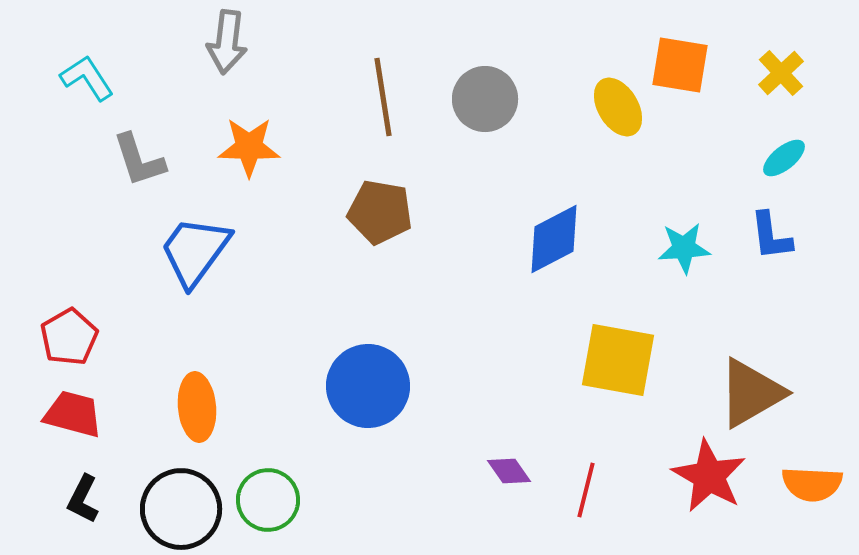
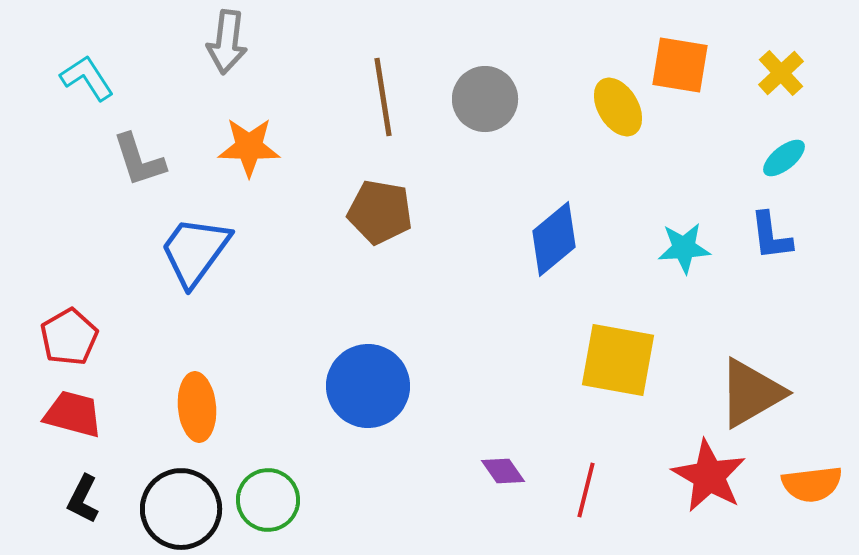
blue diamond: rotated 12 degrees counterclockwise
purple diamond: moved 6 px left
orange semicircle: rotated 10 degrees counterclockwise
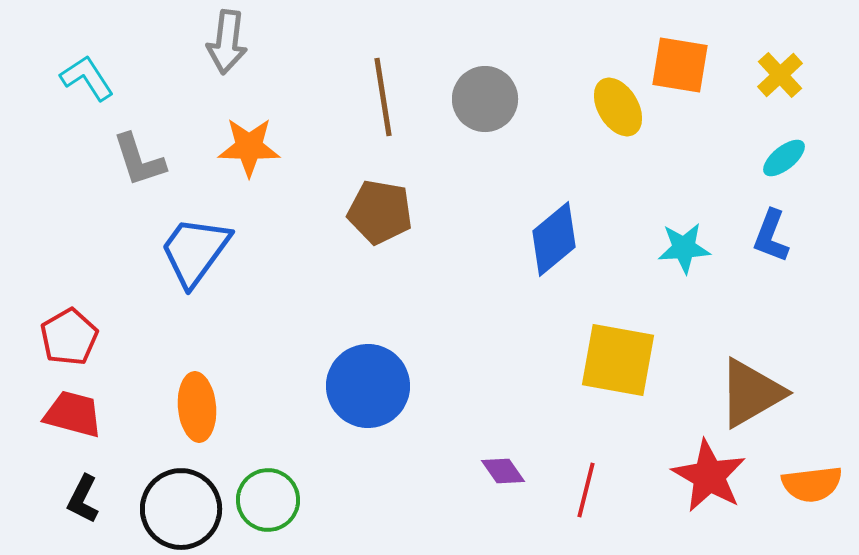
yellow cross: moved 1 px left, 2 px down
blue L-shape: rotated 28 degrees clockwise
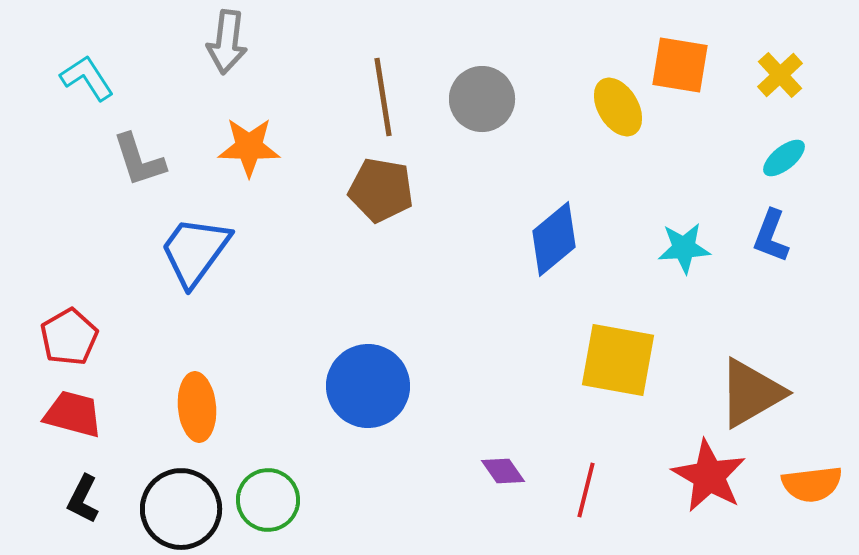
gray circle: moved 3 px left
brown pentagon: moved 1 px right, 22 px up
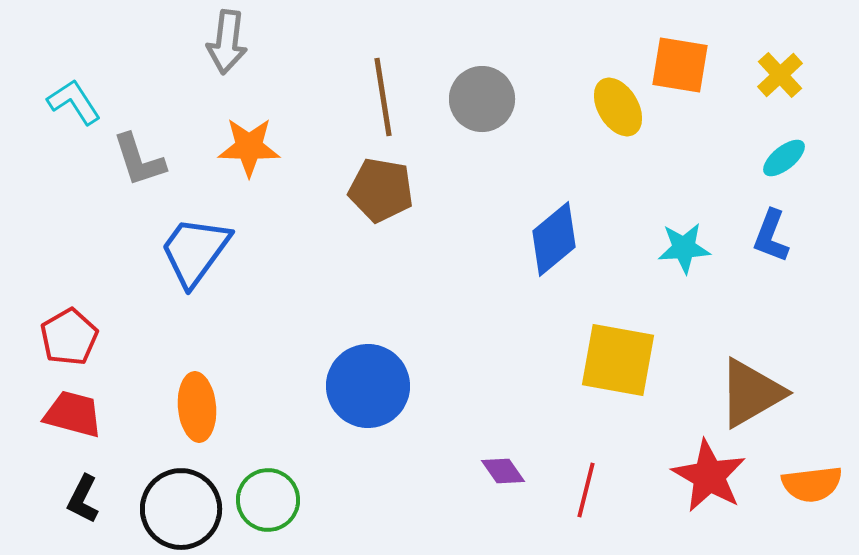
cyan L-shape: moved 13 px left, 24 px down
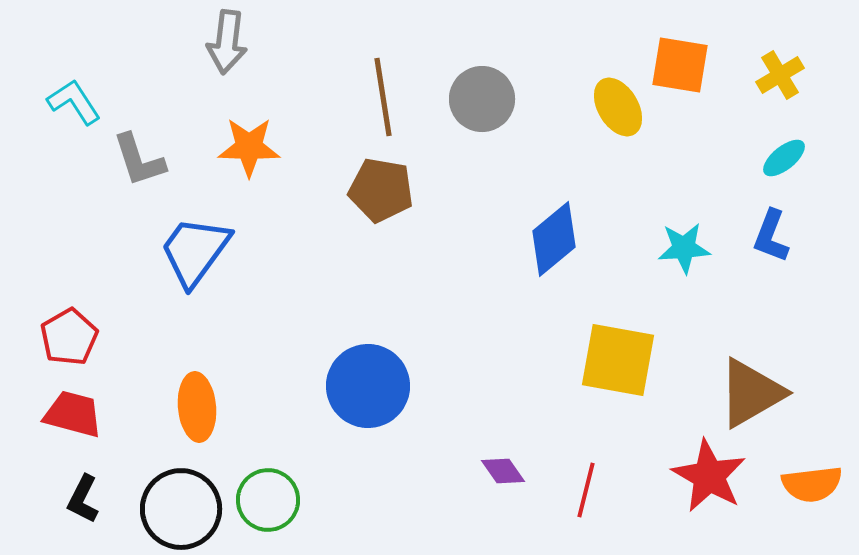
yellow cross: rotated 12 degrees clockwise
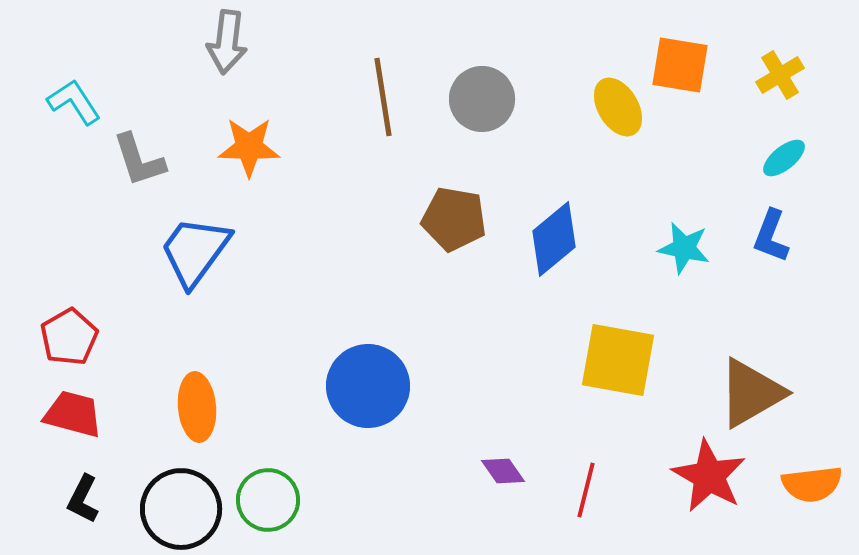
brown pentagon: moved 73 px right, 29 px down
cyan star: rotated 16 degrees clockwise
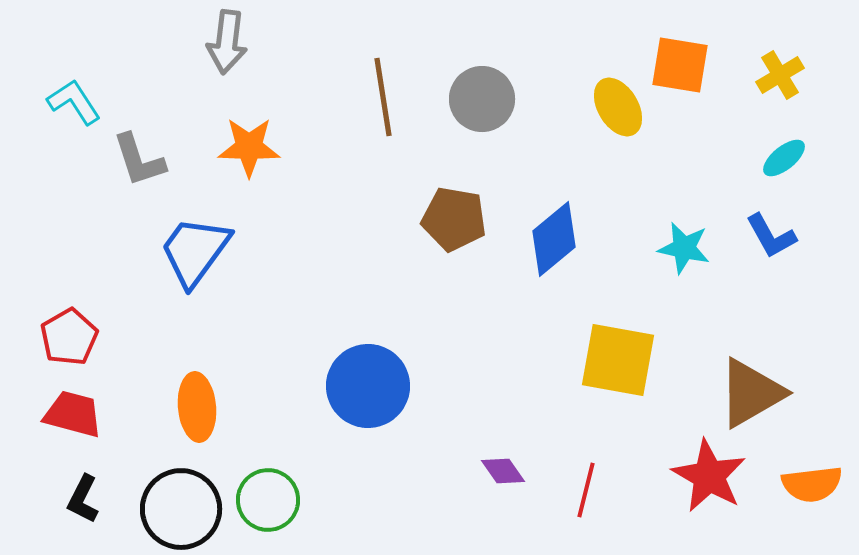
blue L-shape: rotated 50 degrees counterclockwise
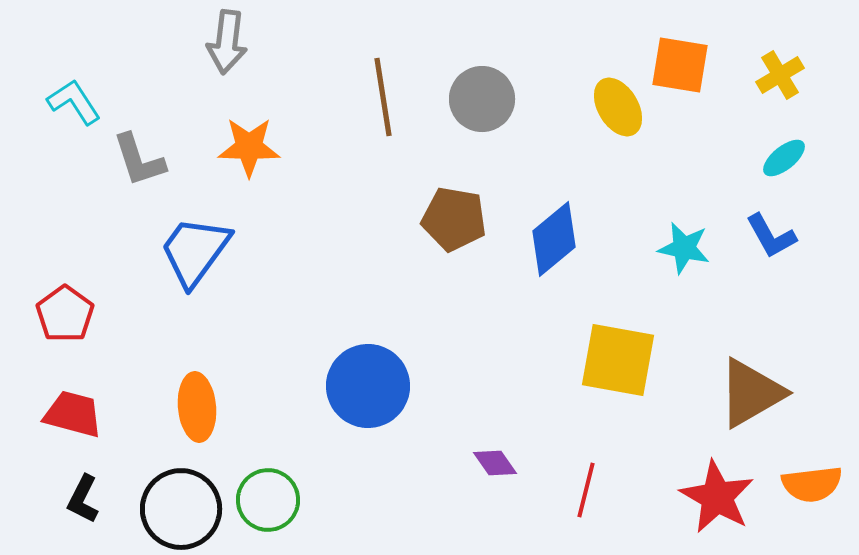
red pentagon: moved 4 px left, 23 px up; rotated 6 degrees counterclockwise
purple diamond: moved 8 px left, 8 px up
red star: moved 8 px right, 21 px down
